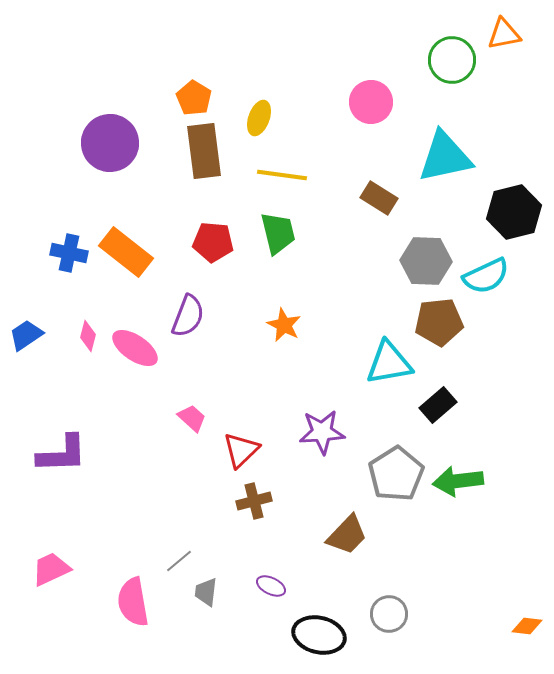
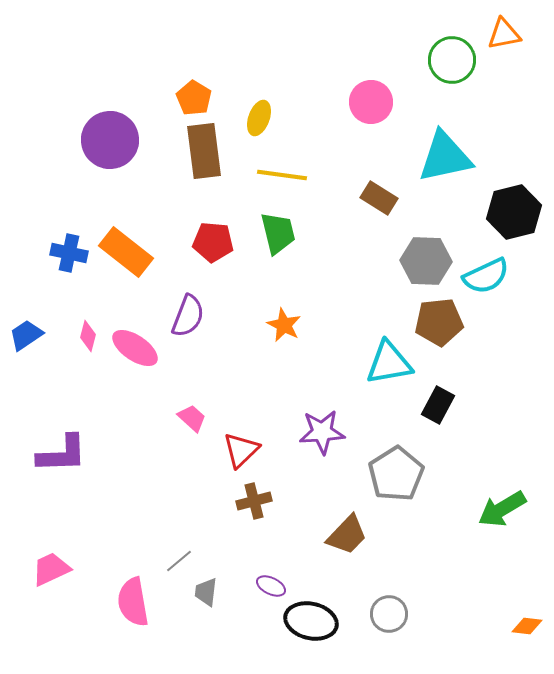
purple circle at (110, 143): moved 3 px up
black rectangle at (438, 405): rotated 21 degrees counterclockwise
green arrow at (458, 481): moved 44 px right, 28 px down; rotated 24 degrees counterclockwise
black ellipse at (319, 635): moved 8 px left, 14 px up
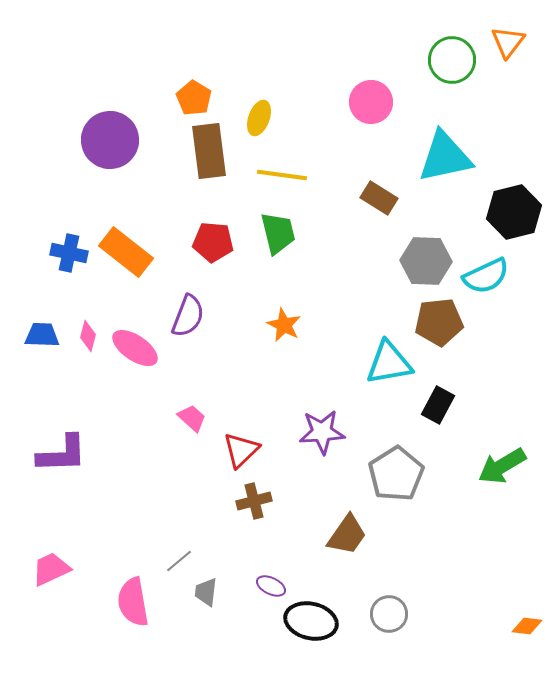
orange triangle at (504, 34): moved 4 px right, 8 px down; rotated 42 degrees counterclockwise
brown rectangle at (204, 151): moved 5 px right
blue trapezoid at (26, 335): moved 16 px right; rotated 36 degrees clockwise
green arrow at (502, 509): moved 43 px up
brown trapezoid at (347, 535): rotated 9 degrees counterclockwise
